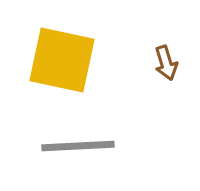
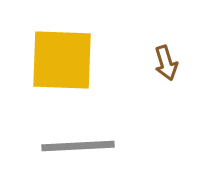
yellow square: rotated 10 degrees counterclockwise
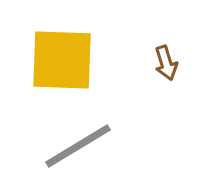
gray line: rotated 28 degrees counterclockwise
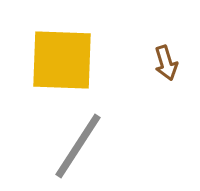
gray line: rotated 26 degrees counterclockwise
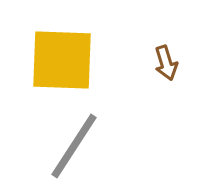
gray line: moved 4 px left
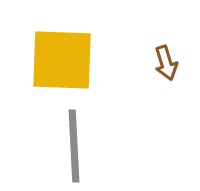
gray line: rotated 36 degrees counterclockwise
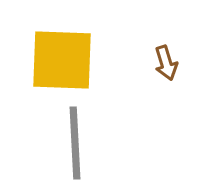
gray line: moved 1 px right, 3 px up
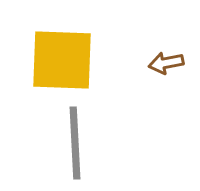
brown arrow: rotated 96 degrees clockwise
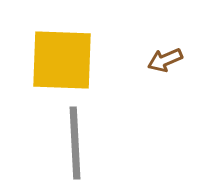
brown arrow: moved 1 px left, 3 px up; rotated 12 degrees counterclockwise
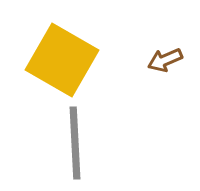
yellow square: rotated 28 degrees clockwise
